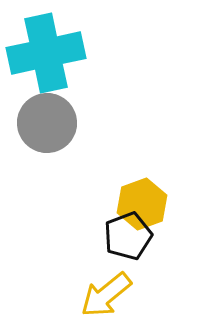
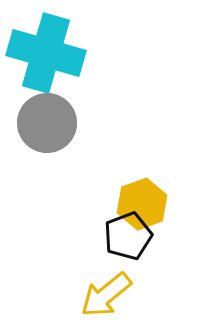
cyan cross: rotated 28 degrees clockwise
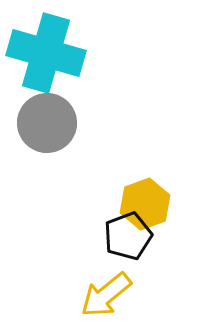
yellow hexagon: moved 3 px right
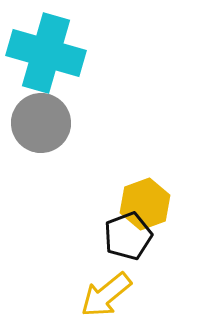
gray circle: moved 6 px left
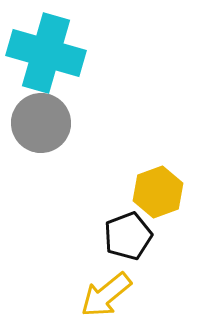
yellow hexagon: moved 13 px right, 12 px up
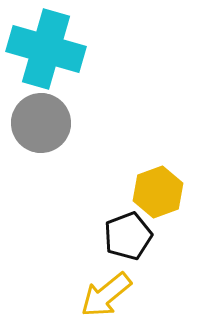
cyan cross: moved 4 px up
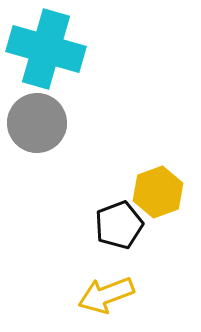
gray circle: moved 4 px left
black pentagon: moved 9 px left, 11 px up
yellow arrow: rotated 18 degrees clockwise
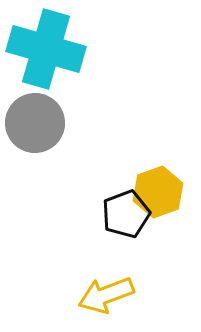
gray circle: moved 2 px left
black pentagon: moved 7 px right, 11 px up
